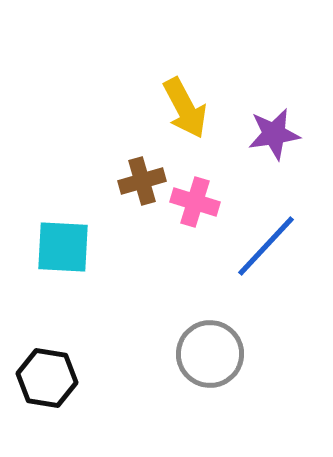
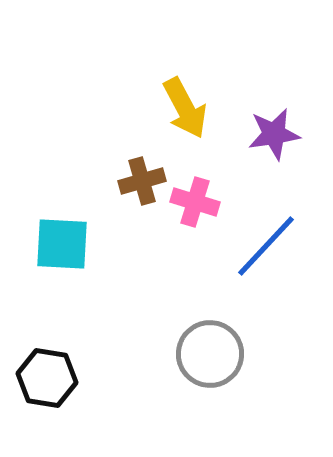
cyan square: moved 1 px left, 3 px up
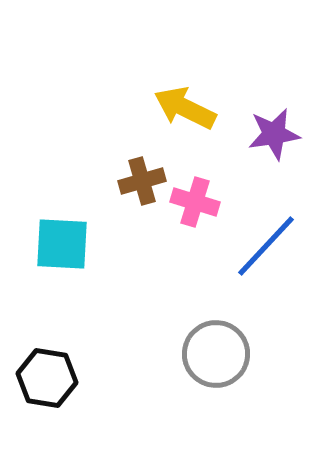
yellow arrow: rotated 144 degrees clockwise
gray circle: moved 6 px right
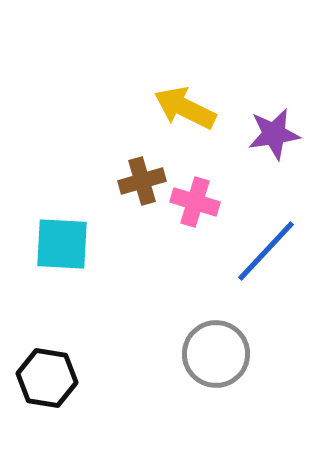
blue line: moved 5 px down
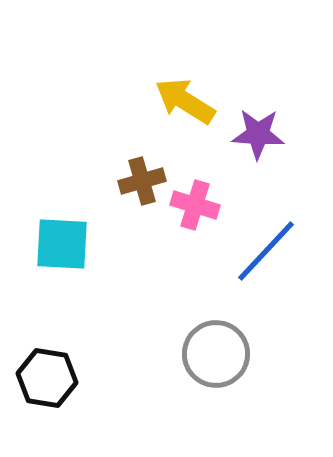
yellow arrow: moved 7 px up; rotated 6 degrees clockwise
purple star: moved 16 px left; rotated 12 degrees clockwise
pink cross: moved 3 px down
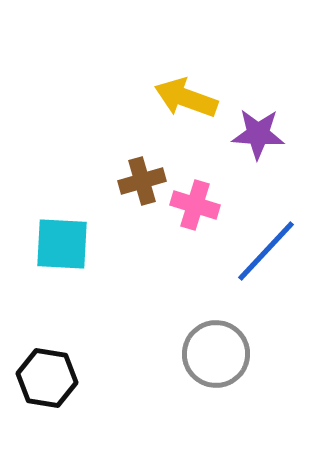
yellow arrow: moved 1 px right, 3 px up; rotated 12 degrees counterclockwise
